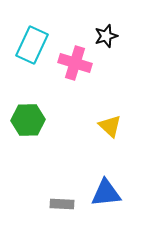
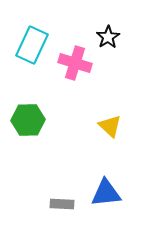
black star: moved 2 px right, 1 px down; rotated 15 degrees counterclockwise
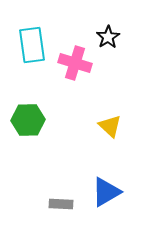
cyan rectangle: rotated 33 degrees counterclockwise
blue triangle: moved 1 px up; rotated 24 degrees counterclockwise
gray rectangle: moved 1 px left
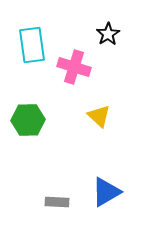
black star: moved 3 px up
pink cross: moved 1 px left, 4 px down
yellow triangle: moved 11 px left, 10 px up
gray rectangle: moved 4 px left, 2 px up
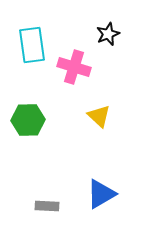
black star: rotated 10 degrees clockwise
blue triangle: moved 5 px left, 2 px down
gray rectangle: moved 10 px left, 4 px down
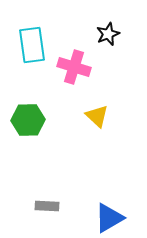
yellow triangle: moved 2 px left
blue triangle: moved 8 px right, 24 px down
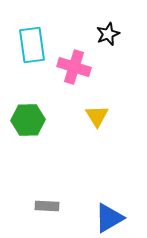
yellow triangle: rotated 15 degrees clockwise
